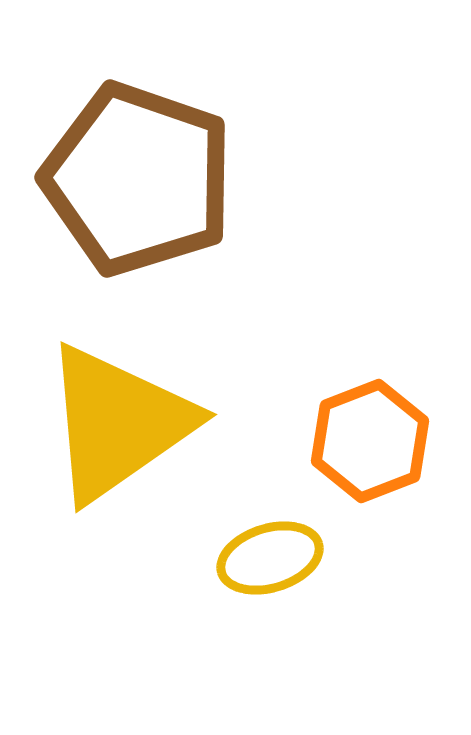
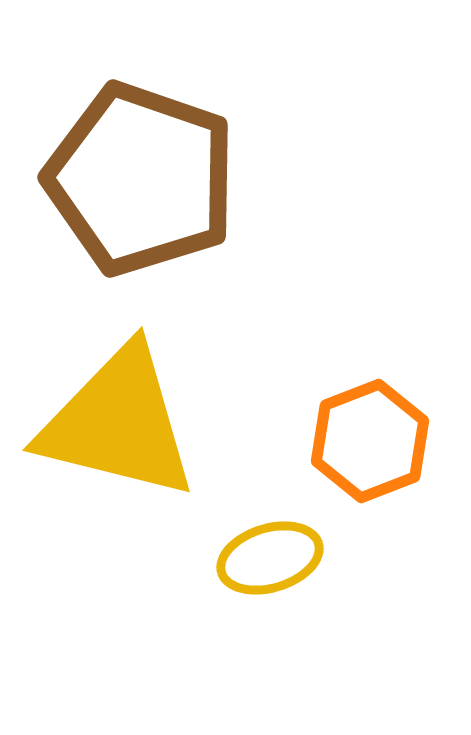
brown pentagon: moved 3 px right
yellow triangle: rotated 49 degrees clockwise
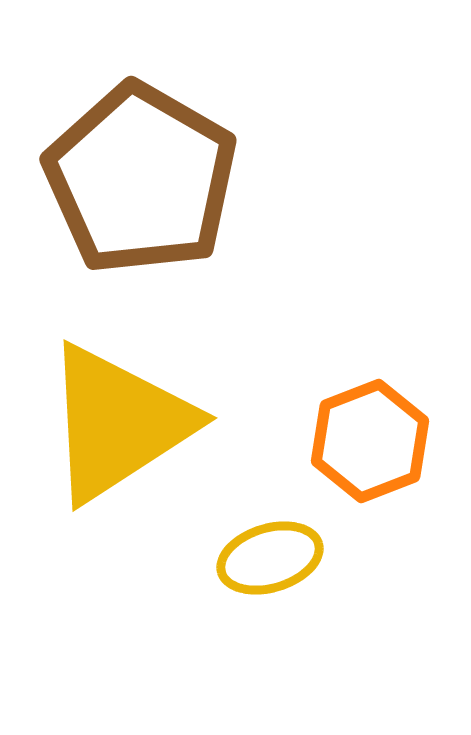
brown pentagon: rotated 11 degrees clockwise
yellow triangle: rotated 47 degrees counterclockwise
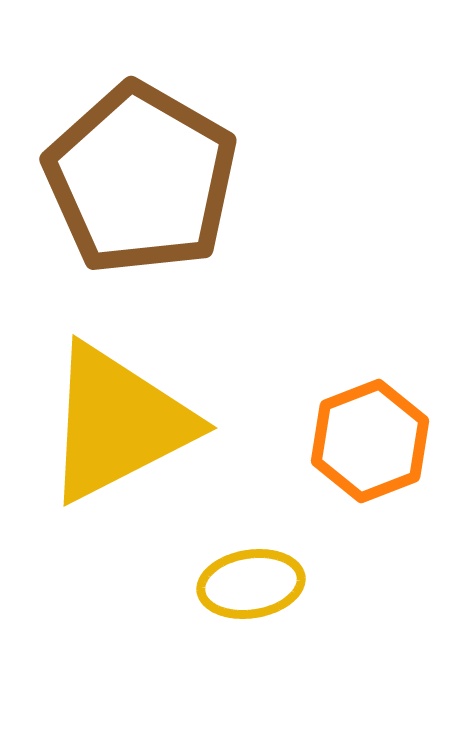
yellow triangle: rotated 6 degrees clockwise
yellow ellipse: moved 19 px left, 26 px down; rotated 8 degrees clockwise
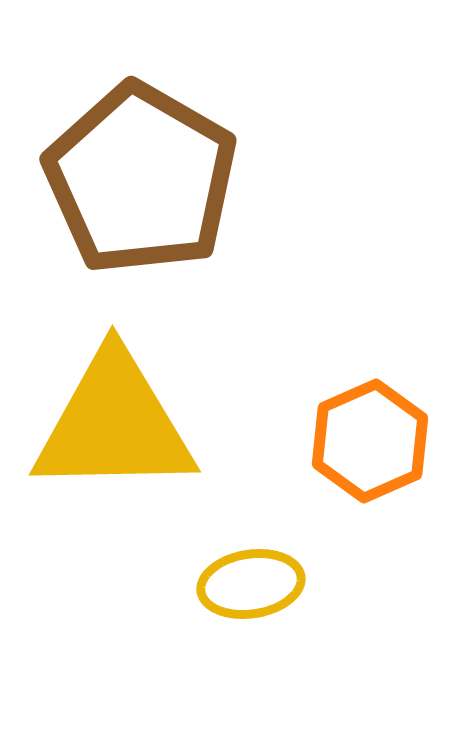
yellow triangle: moved 4 px left, 1 px down; rotated 26 degrees clockwise
orange hexagon: rotated 3 degrees counterclockwise
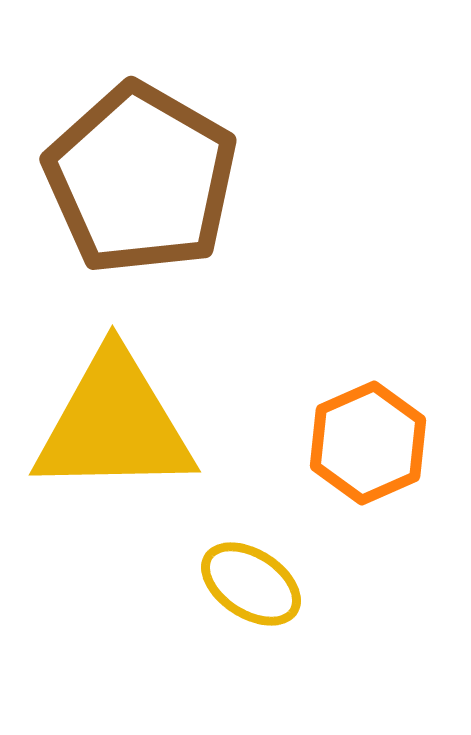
orange hexagon: moved 2 px left, 2 px down
yellow ellipse: rotated 42 degrees clockwise
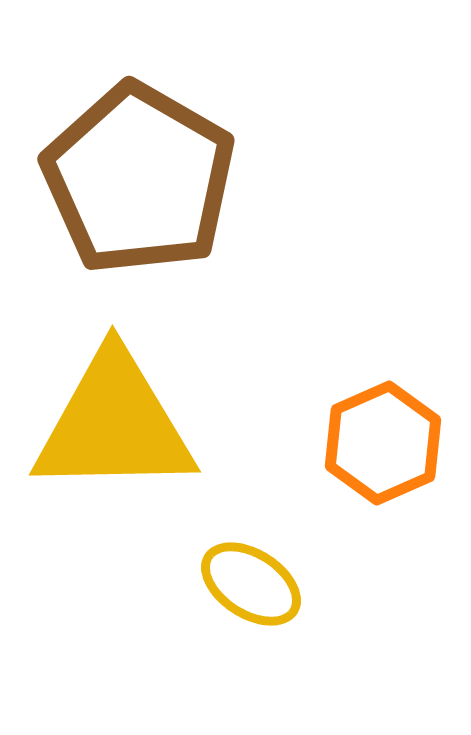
brown pentagon: moved 2 px left
orange hexagon: moved 15 px right
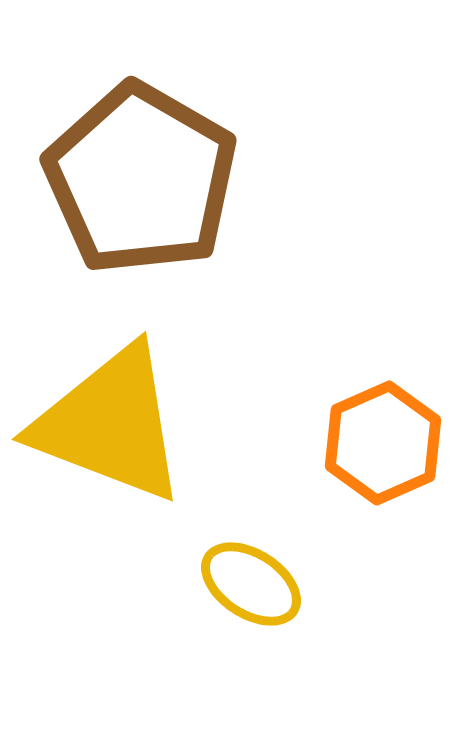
brown pentagon: moved 2 px right
yellow triangle: moved 4 px left; rotated 22 degrees clockwise
